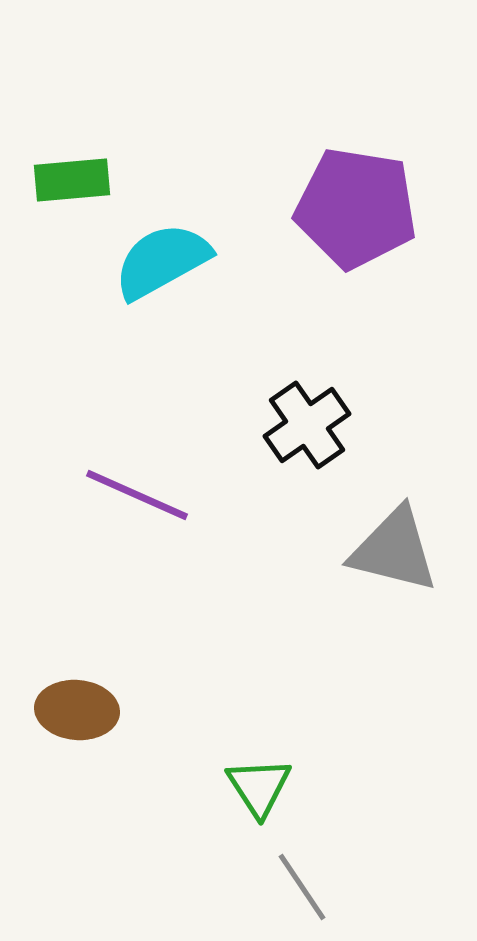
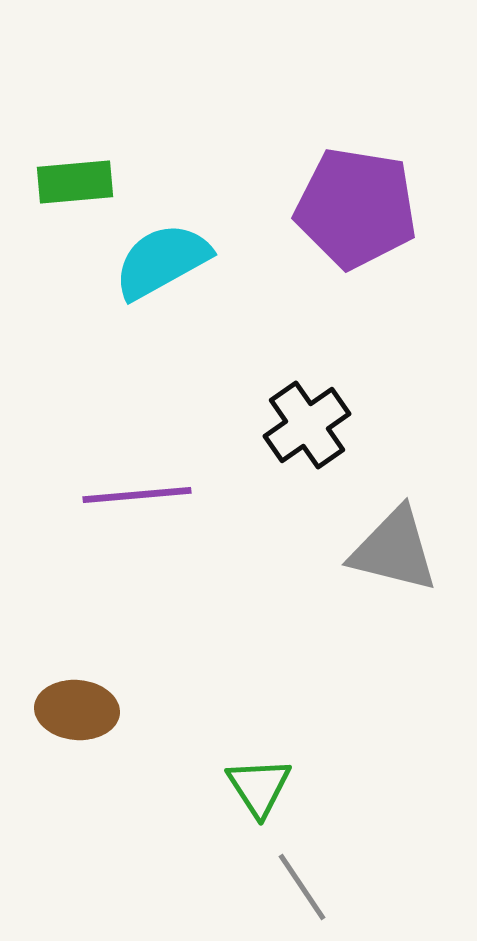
green rectangle: moved 3 px right, 2 px down
purple line: rotated 29 degrees counterclockwise
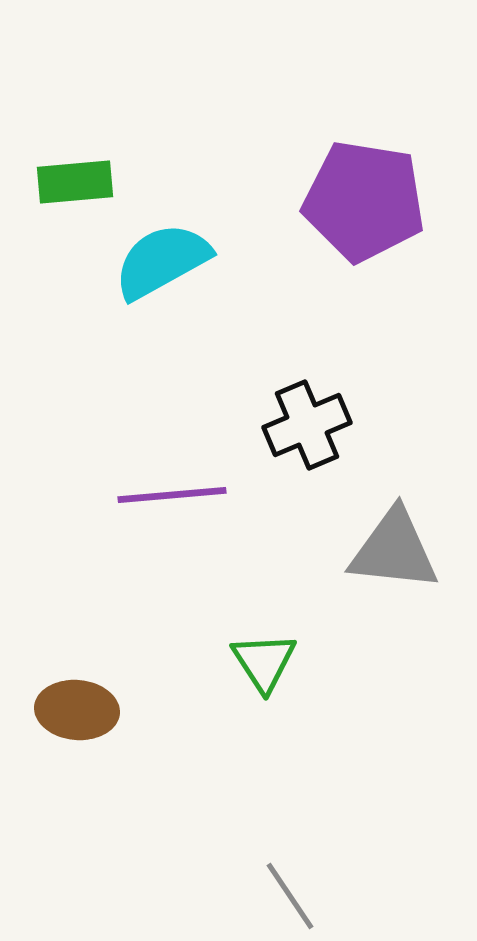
purple pentagon: moved 8 px right, 7 px up
black cross: rotated 12 degrees clockwise
purple line: moved 35 px right
gray triangle: rotated 8 degrees counterclockwise
green triangle: moved 5 px right, 125 px up
gray line: moved 12 px left, 9 px down
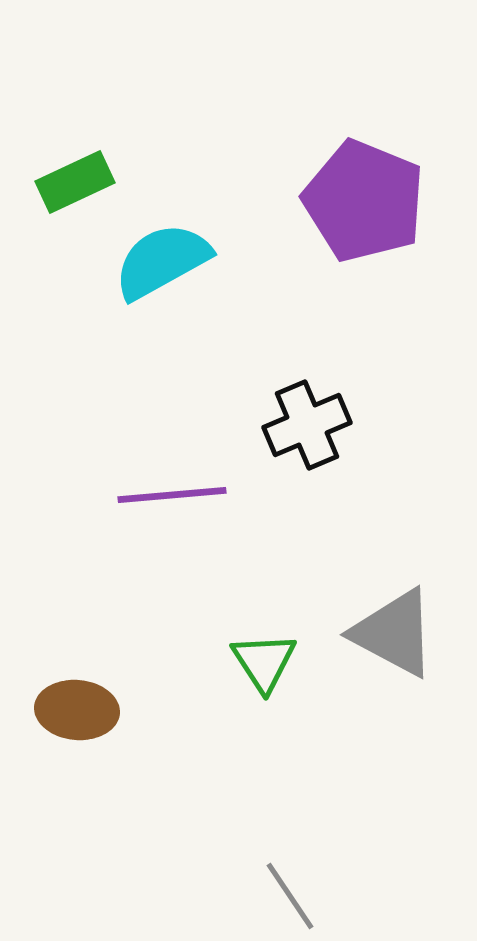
green rectangle: rotated 20 degrees counterclockwise
purple pentagon: rotated 13 degrees clockwise
gray triangle: moved 83 px down; rotated 22 degrees clockwise
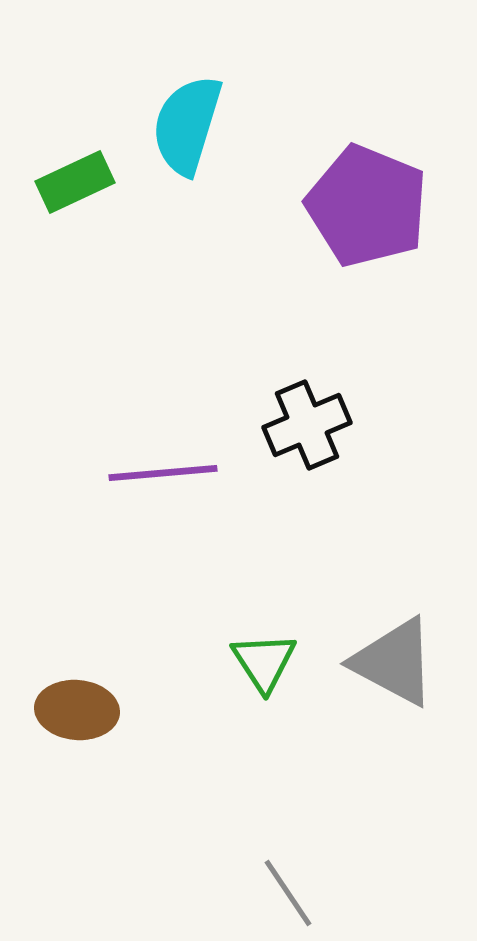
purple pentagon: moved 3 px right, 5 px down
cyan semicircle: moved 25 px right, 136 px up; rotated 44 degrees counterclockwise
purple line: moved 9 px left, 22 px up
gray triangle: moved 29 px down
gray line: moved 2 px left, 3 px up
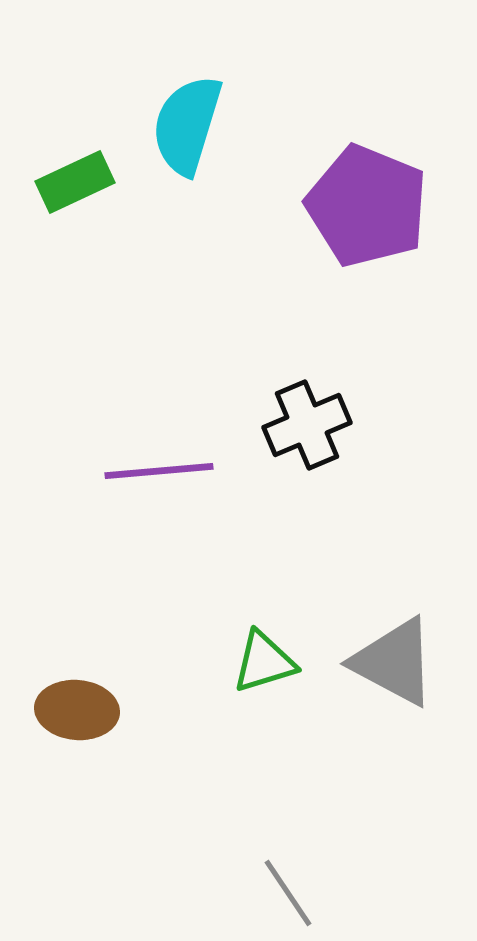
purple line: moved 4 px left, 2 px up
green triangle: rotated 46 degrees clockwise
